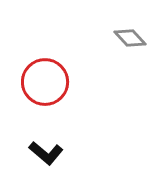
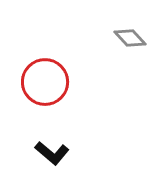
black L-shape: moved 6 px right
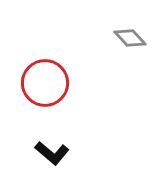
red circle: moved 1 px down
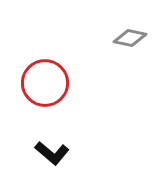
gray diamond: rotated 36 degrees counterclockwise
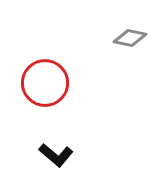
black L-shape: moved 4 px right, 2 px down
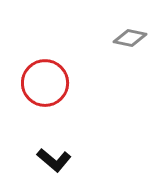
black L-shape: moved 2 px left, 5 px down
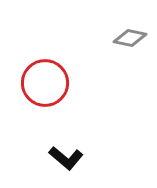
black L-shape: moved 12 px right, 2 px up
